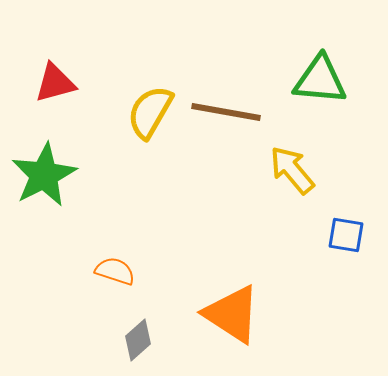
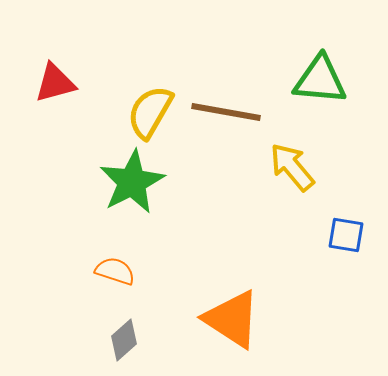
yellow arrow: moved 3 px up
green star: moved 88 px right, 7 px down
orange triangle: moved 5 px down
gray diamond: moved 14 px left
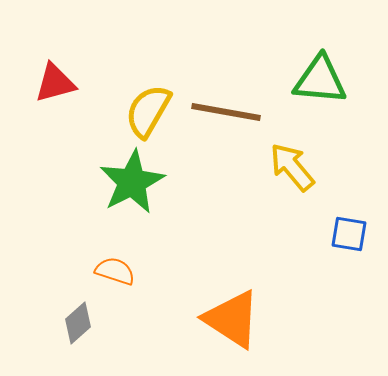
yellow semicircle: moved 2 px left, 1 px up
blue square: moved 3 px right, 1 px up
gray diamond: moved 46 px left, 17 px up
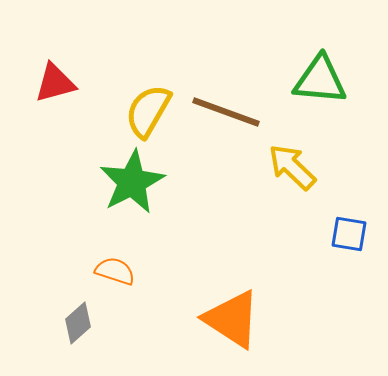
brown line: rotated 10 degrees clockwise
yellow arrow: rotated 6 degrees counterclockwise
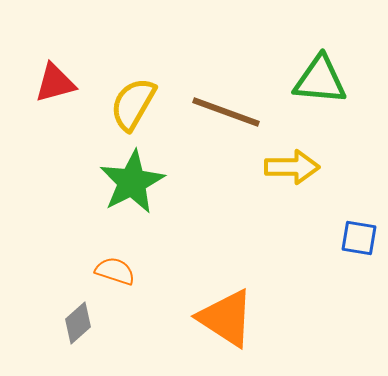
yellow semicircle: moved 15 px left, 7 px up
yellow arrow: rotated 136 degrees clockwise
blue square: moved 10 px right, 4 px down
orange triangle: moved 6 px left, 1 px up
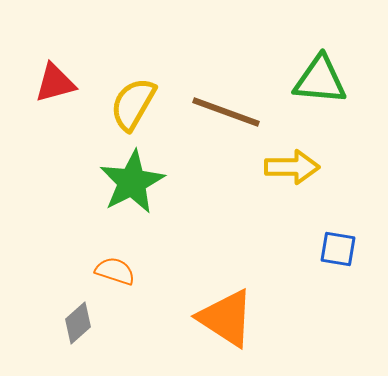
blue square: moved 21 px left, 11 px down
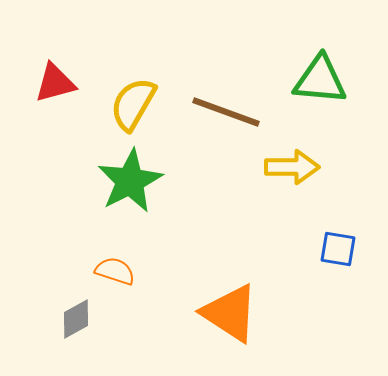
green star: moved 2 px left, 1 px up
orange triangle: moved 4 px right, 5 px up
gray diamond: moved 2 px left, 4 px up; rotated 12 degrees clockwise
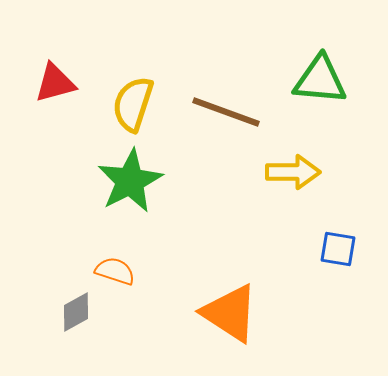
yellow semicircle: rotated 12 degrees counterclockwise
yellow arrow: moved 1 px right, 5 px down
gray diamond: moved 7 px up
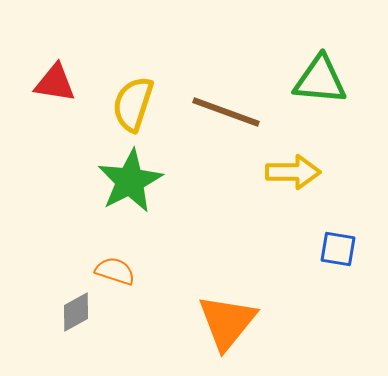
red triangle: rotated 24 degrees clockwise
orange triangle: moved 3 px left, 9 px down; rotated 36 degrees clockwise
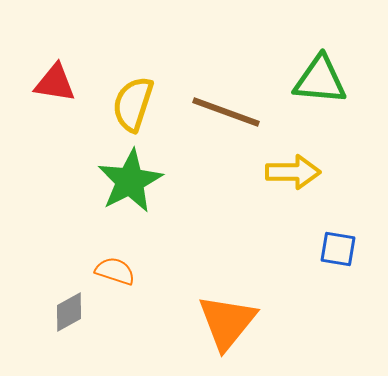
gray diamond: moved 7 px left
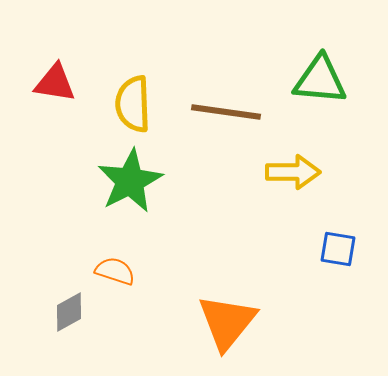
yellow semicircle: rotated 20 degrees counterclockwise
brown line: rotated 12 degrees counterclockwise
